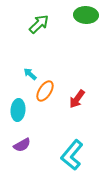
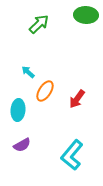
cyan arrow: moved 2 px left, 2 px up
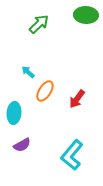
cyan ellipse: moved 4 px left, 3 px down
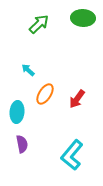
green ellipse: moved 3 px left, 3 px down
cyan arrow: moved 2 px up
orange ellipse: moved 3 px down
cyan ellipse: moved 3 px right, 1 px up
purple semicircle: moved 1 px up; rotated 72 degrees counterclockwise
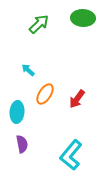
cyan L-shape: moved 1 px left
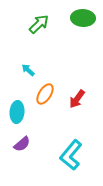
purple semicircle: rotated 60 degrees clockwise
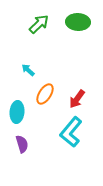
green ellipse: moved 5 px left, 4 px down
purple semicircle: rotated 66 degrees counterclockwise
cyan L-shape: moved 23 px up
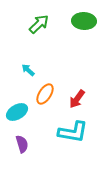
green ellipse: moved 6 px right, 1 px up
cyan ellipse: rotated 55 degrees clockwise
cyan L-shape: moved 2 px right; rotated 120 degrees counterclockwise
